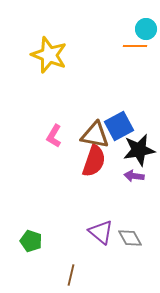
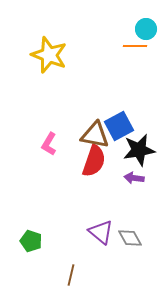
pink L-shape: moved 5 px left, 8 px down
purple arrow: moved 2 px down
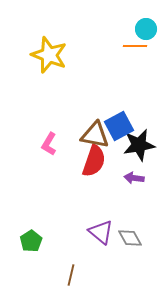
black star: moved 5 px up
green pentagon: rotated 20 degrees clockwise
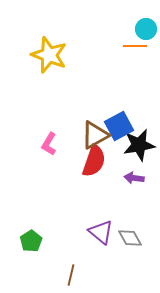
brown triangle: rotated 40 degrees counterclockwise
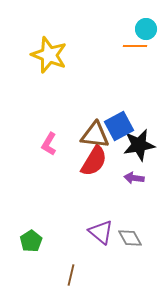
brown triangle: rotated 36 degrees clockwise
red semicircle: rotated 12 degrees clockwise
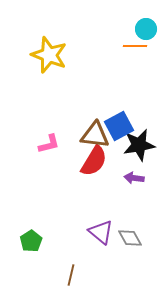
pink L-shape: rotated 135 degrees counterclockwise
